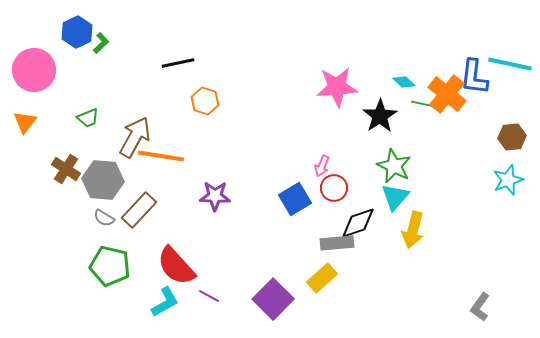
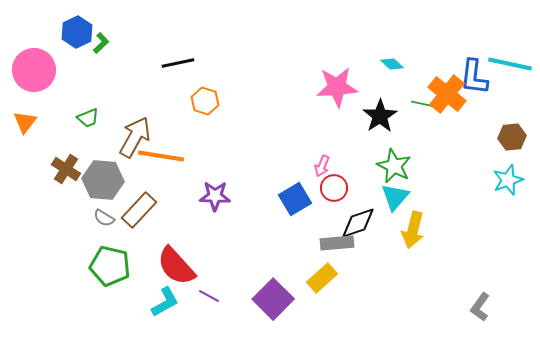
cyan diamond: moved 12 px left, 18 px up
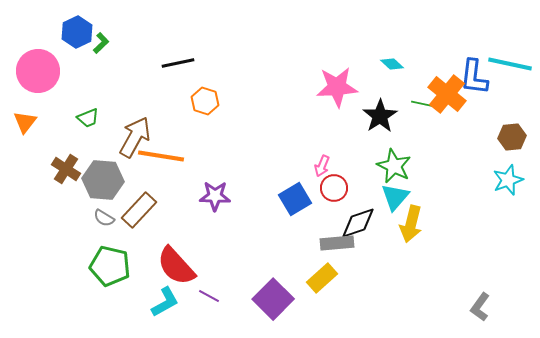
pink circle: moved 4 px right, 1 px down
yellow arrow: moved 2 px left, 6 px up
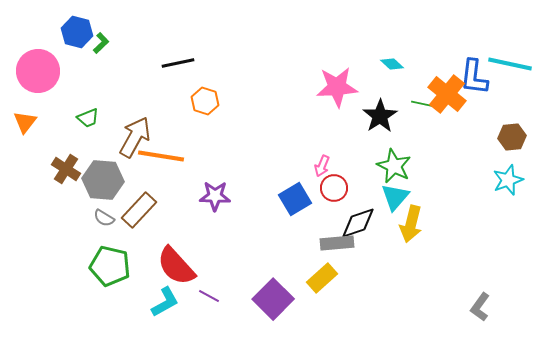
blue hexagon: rotated 20 degrees counterclockwise
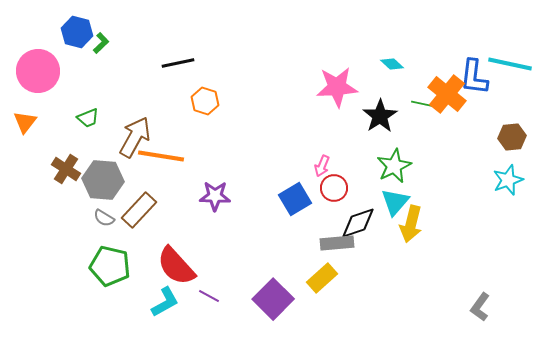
green star: rotated 20 degrees clockwise
cyan triangle: moved 5 px down
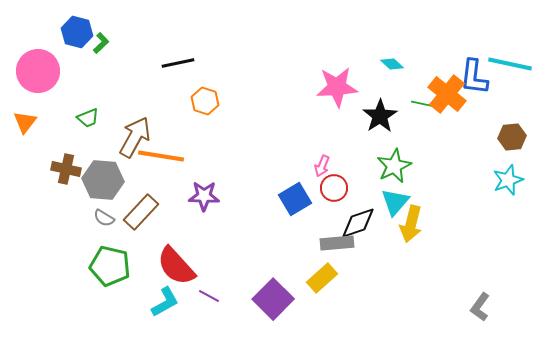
brown cross: rotated 20 degrees counterclockwise
purple star: moved 11 px left
brown rectangle: moved 2 px right, 2 px down
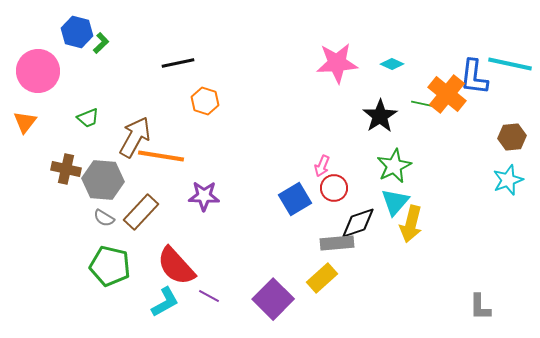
cyan diamond: rotated 20 degrees counterclockwise
pink star: moved 24 px up
gray L-shape: rotated 36 degrees counterclockwise
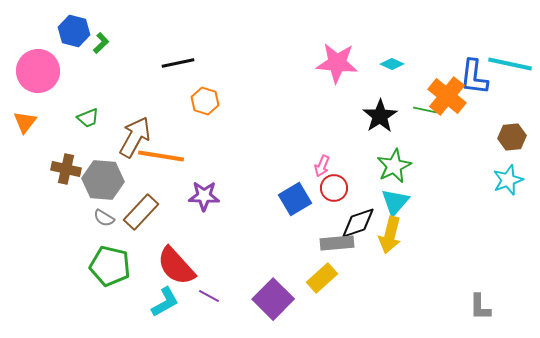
blue hexagon: moved 3 px left, 1 px up
pink star: rotated 9 degrees clockwise
orange cross: moved 2 px down
green line: moved 2 px right, 6 px down
yellow arrow: moved 21 px left, 11 px down
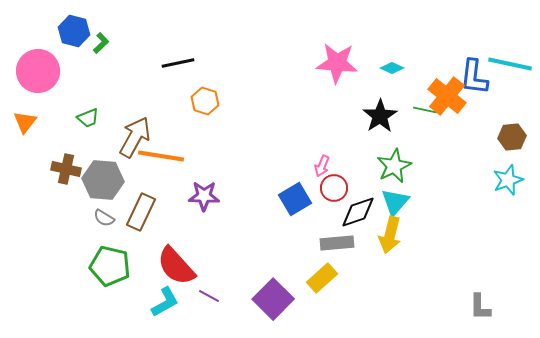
cyan diamond: moved 4 px down
brown rectangle: rotated 18 degrees counterclockwise
black diamond: moved 11 px up
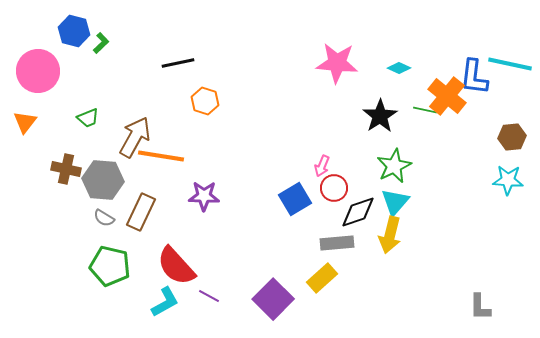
cyan diamond: moved 7 px right
cyan star: rotated 24 degrees clockwise
